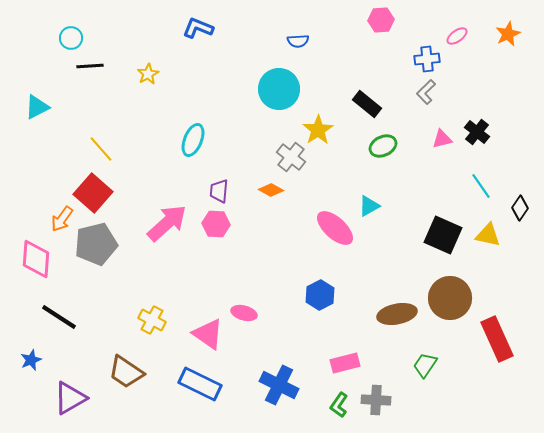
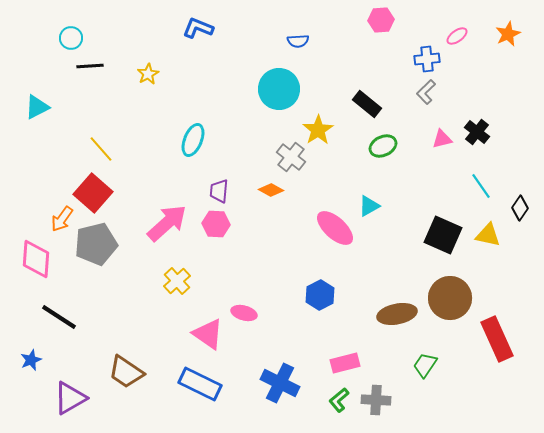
yellow cross at (152, 320): moved 25 px right, 39 px up; rotated 20 degrees clockwise
blue cross at (279, 385): moved 1 px right, 2 px up
green L-shape at (339, 405): moved 5 px up; rotated 15 degrees clockwise
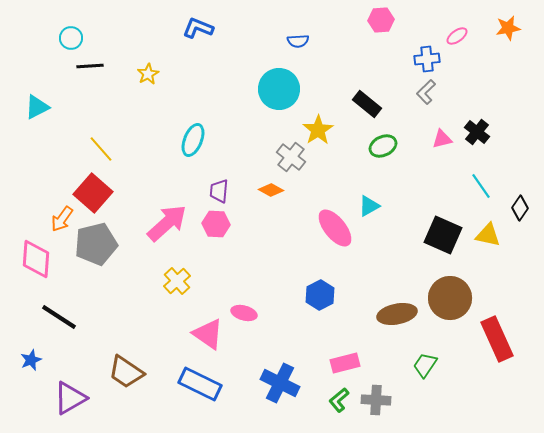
orange star at (508, 34): moved 6 px up; rotated 15 degrees clockwise
pink ellipse at (335, 228): rotated 9 degrees clockwise
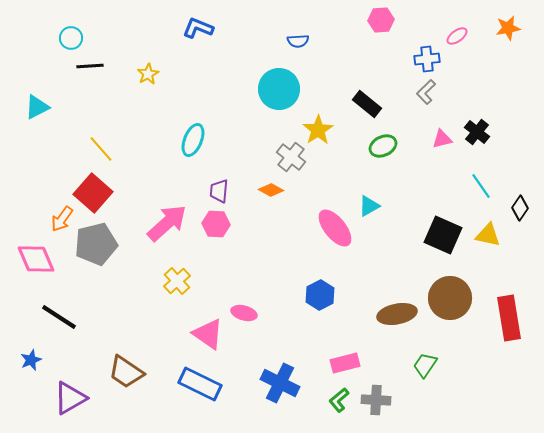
pink diamond at (36, 259): rotated 27 degrees counterclockwise
red rectangle at (497, 339): moved 12 px right, 21 px up; rotated 15 degrees clockwise
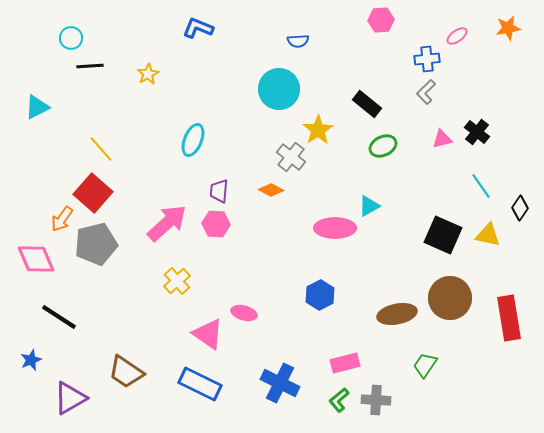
pink ellipse at (335, 228): rotated 51 degrees counterclockwise
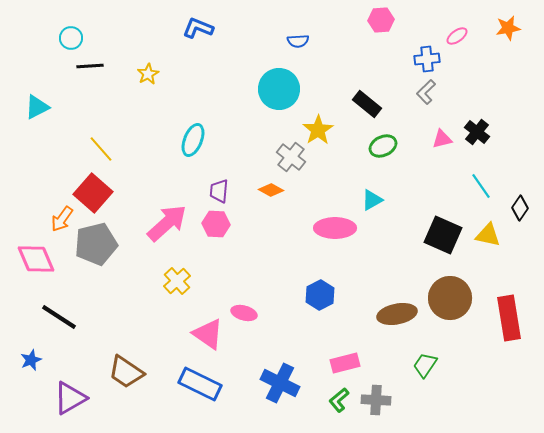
cyan triangle at (369, 206): moved 3 px right, 6 px up
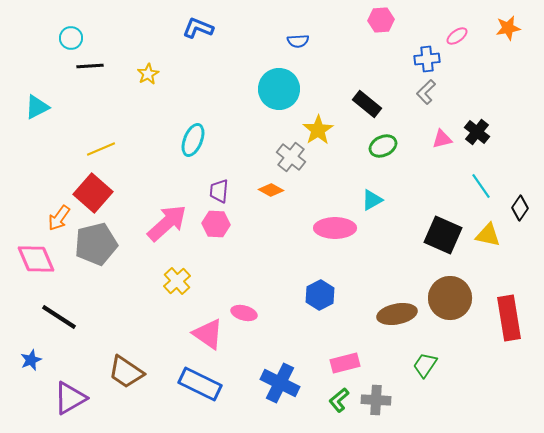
yellow line at (101, 149): rotated 72 degrees counterclockwise
orange arrow at (62, 219): moved 3 px left, 1 px up
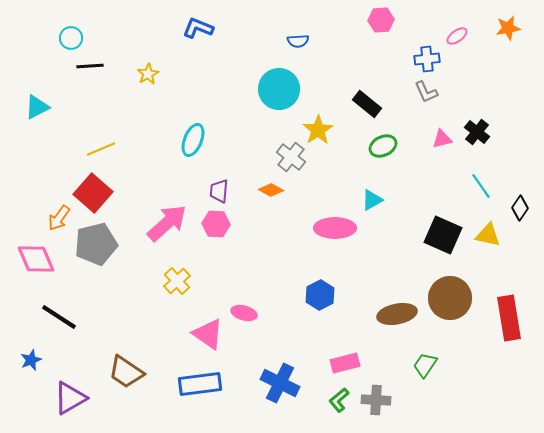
gray L-shape at (426, 92): rotated 70 degrees counterclockwise
blue rectangle at (200, 384): rotated 33 degrees counterclockwise
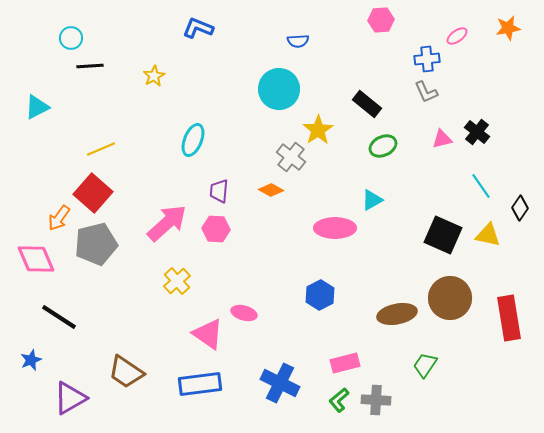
yellow star at (148, 74): moved 6 px right, 2 px down
pink hexagon at (216, 224): moved 5 px down
